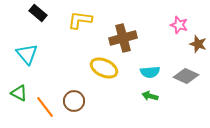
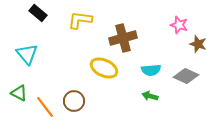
cyan semicircle: moved 1 px right, 2 px up
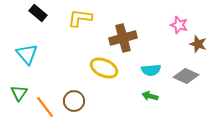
yellow L-shape: moved 2 px up
green triangle: rotated 36 degrees clockwise
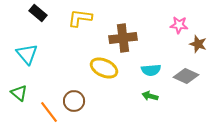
pink star: rotated 12 degrees counterclockwise
brown cross: rotated 8 degrees clockwise
green triangle: rotated 24 degrees counterclockwise
orange line: moved 4 px right, 5 px down
